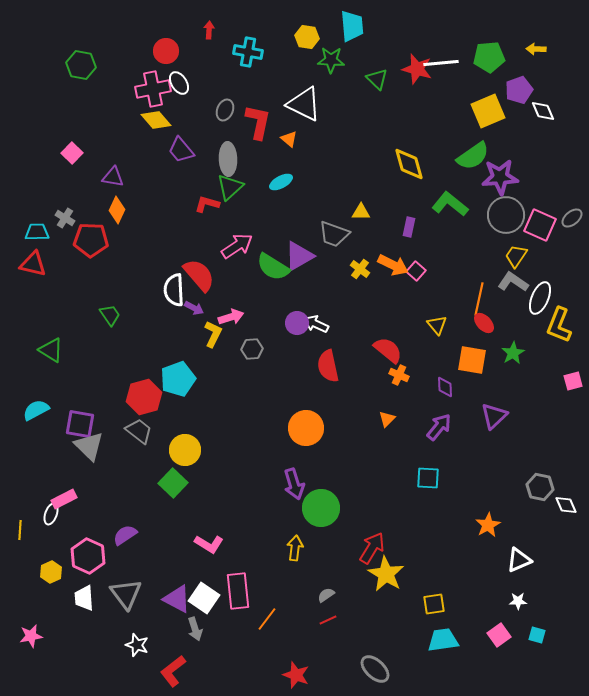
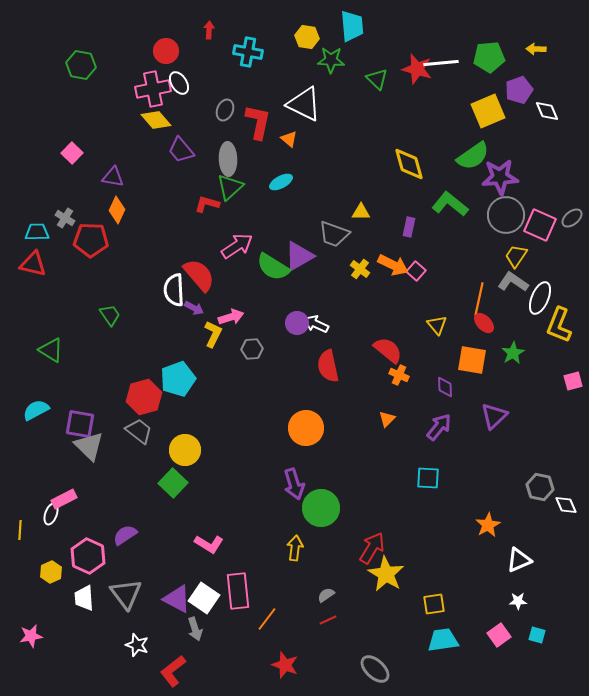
white diamond at (543, 111): moved 4 px right
red star at (296, 675): moved 11 px left, 10 px up
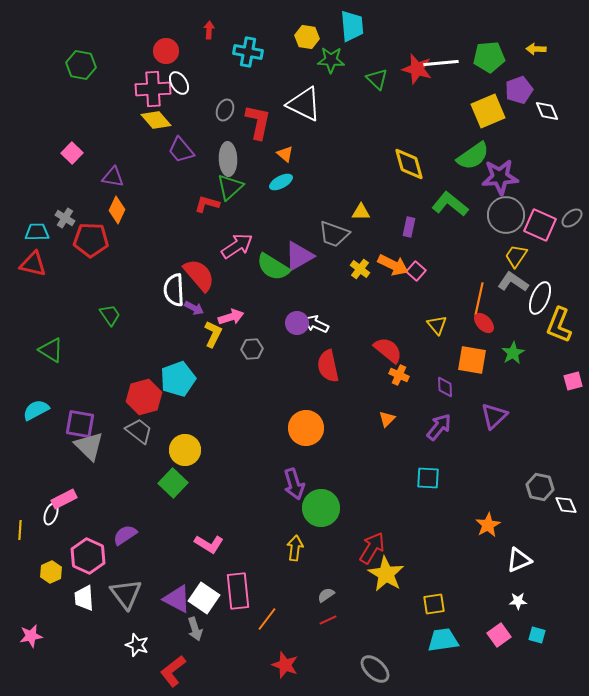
pink cross at (153, 89): rotated 8 degrees clockwise
orange triangle at (289, 139): moved 4 px left, 15 px down
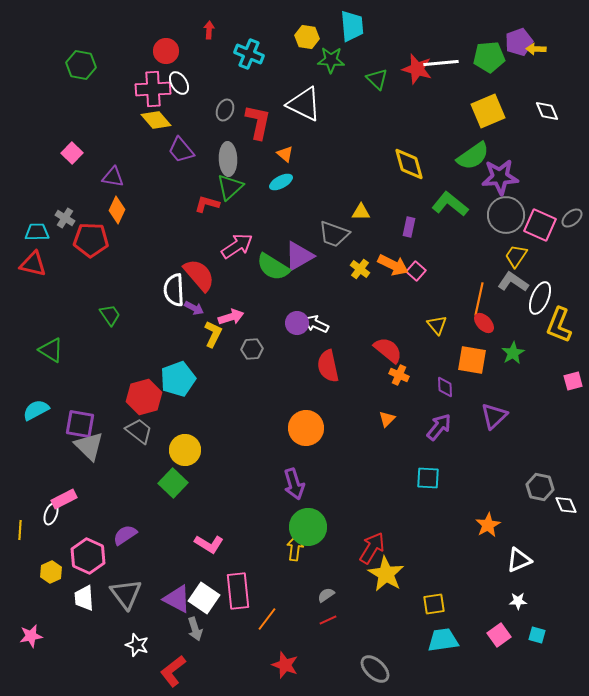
cyan cross at (248, 52): moved 1 px right, 2 px down; rotated 12 degrees clockwise
purple pentagon at (519, 90): moved 48 px up
green circle at (321, 508): moved 13 px left, 19 px down
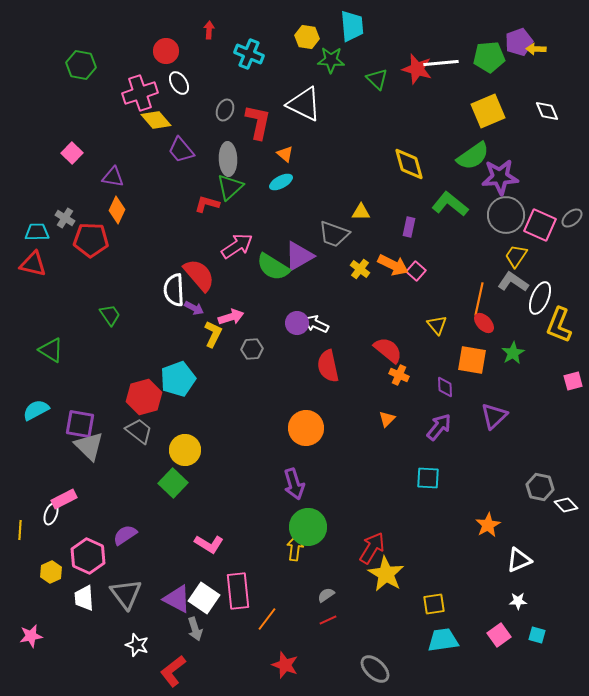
pink cross at (153, 89): moved 13 px left, 4 px down; rotated 16 degrees counterclockwise
white diamond at (566, 505): rotated 20 degrees counterclockwise
